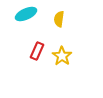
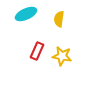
yellow star: rotated 24 degrees counterclockwise
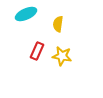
yellow semicircle: moved 1 px left, 5 px down
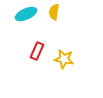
yellow semicircle: moved 4 px left, 12 px up
yellow star: moved 2 px right, 3 px down
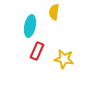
cyan ellipse: moved 4 px right, 12 px down; rotated 55 degrees counterclockwise
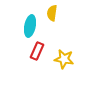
yellow semicircle: moved 2 px left, 1 px down
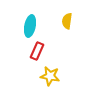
yellow semicircle: moved 15 px right, 8 px down
yellow star: moved 14 px left, 17 px down
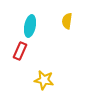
red rectangle: moved 17 px left
yellow star: moved 6 px left, 4 px down
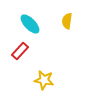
cyan ellipse: moved 2 px up; rotated 55 degrees counterclockwise
red rectangle: rotated 18 degrees clockwise
